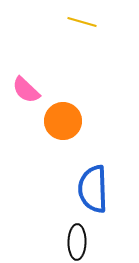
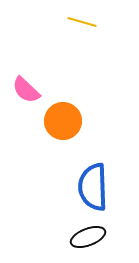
blue semicircle: moved 2 px up
black ellipse: moved 11 px right, 5 px up; rotated 68 degrees clockwise
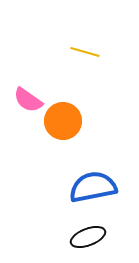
yellow line: moved 3 px right, 30 px down
pink semicircle: moved 2 px right, 10 px down; rotated 8 degrees counterclockwise
blue semicircle: rotated 81 degrees clockwise
